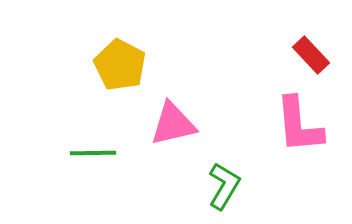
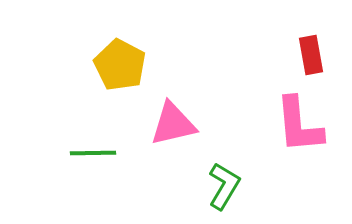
red rectangle: rotated 33 degrees clockwise
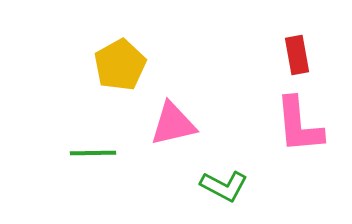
red rectangle: moved 14 px left
yellow pentagon: rotated 15 degrees clockwise
green L-shape: rotated 87 degrees clockwise
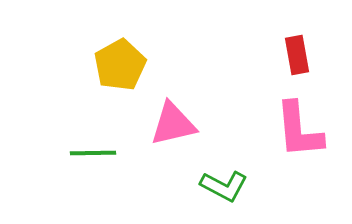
pink L-shape: moved 5 px down
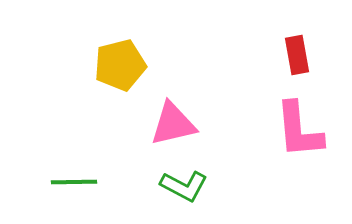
yellow pentagon: rotated 15 degrees clockwise
green line: moved 19 px left, 29 px down
green L-shape: moved 40 px left
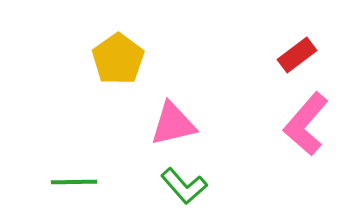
red rectangle: rotated 63 degrees clockwise
yellow pentagon: moved 2 px left, 6 px up; rotated 21 degrees counterclockwise
pink L-shape: moved 7 px right, 6 px up; rotated 46 degrees clockwise
green L-shape: rotated 21 degrees clockwise
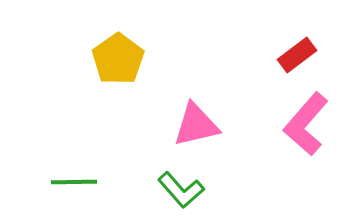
pink triangle: moved 23 px right, 1 px down
green L-shape: moved 3 px left, 4 px down
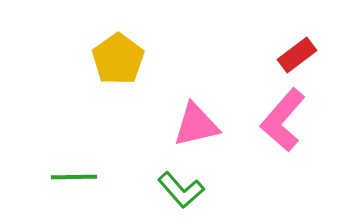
pink L-shape: moved 23 px left, 4 px up
green line: moved 5 px up
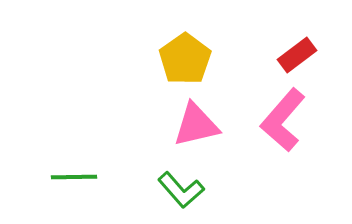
yellow pentagon: moved 67 px right
